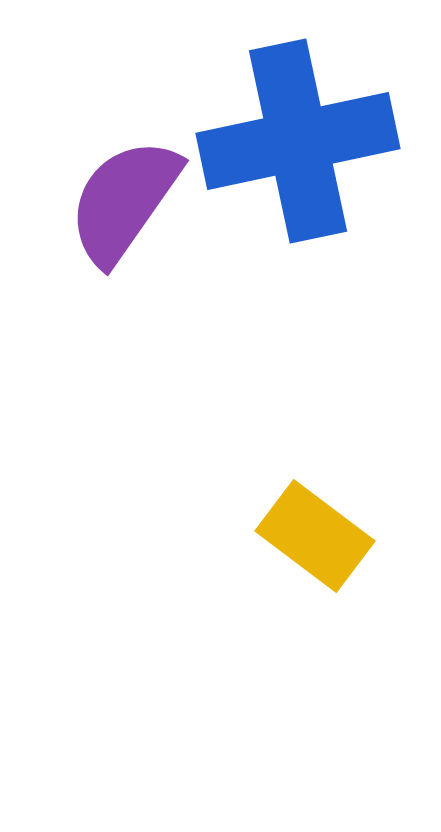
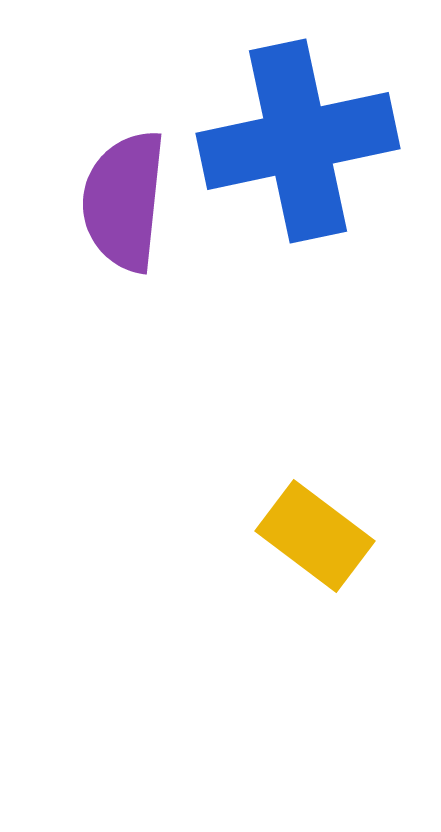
purple semicircle: rotated 29 degrees counterclockwise
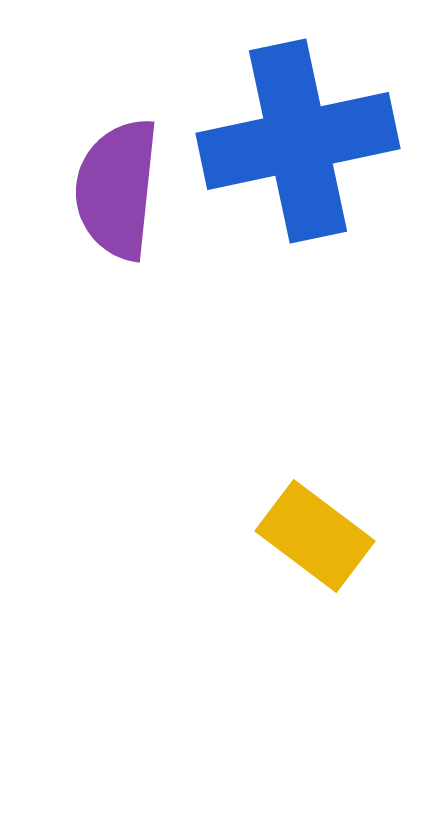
purple semicircle: moved 7 px left, 12 px up
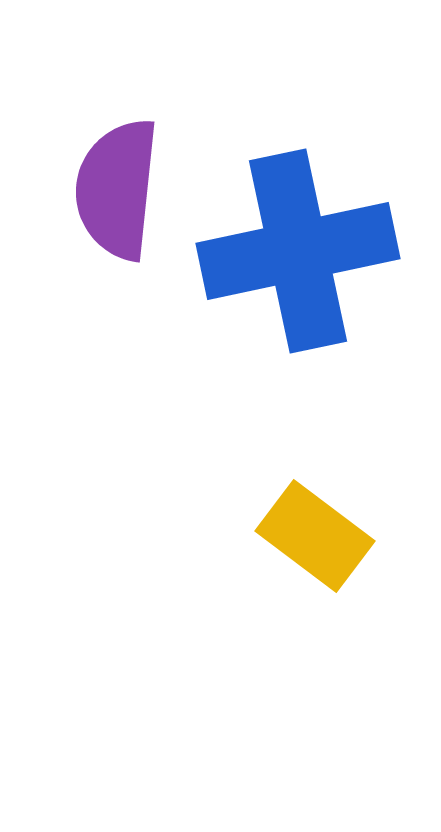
blue cross: moved 110 px down
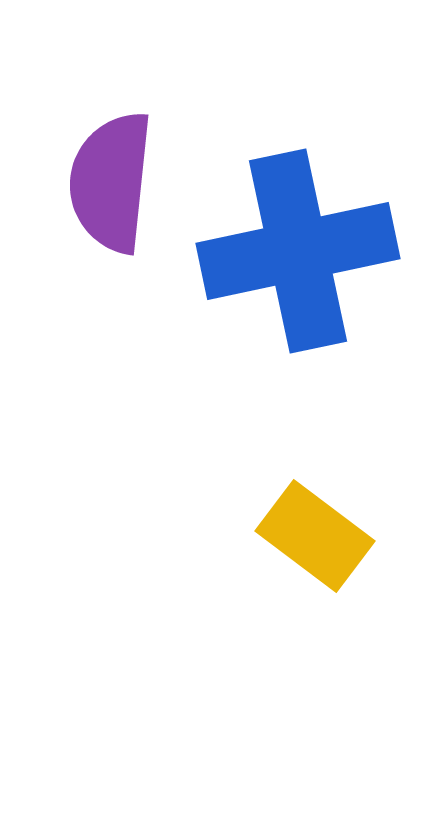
purple semicircle: moved 6 px left, 7 px up
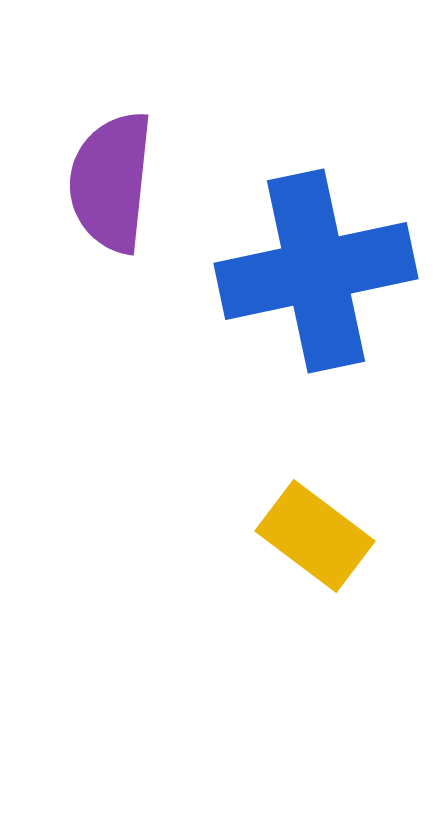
blue cross: moved 18 px right, 20 px down
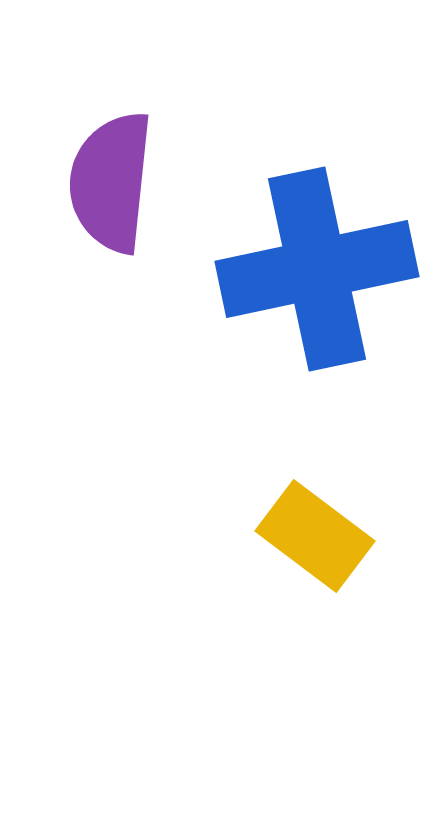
blue cross: moved 1 px right, 2 px up
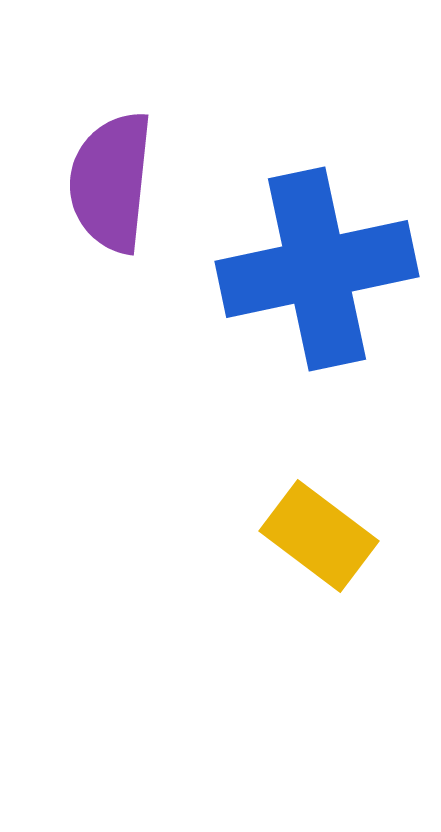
yellow rectangle: moved 4 px right
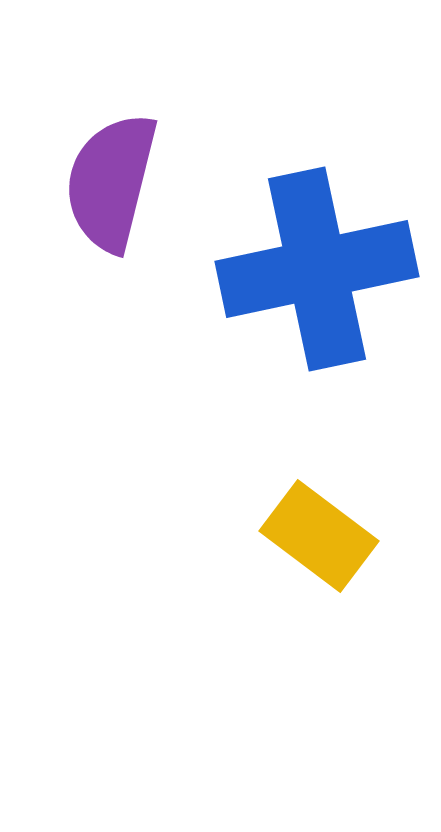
purple semicircle: rotated 8 degrees clockwise
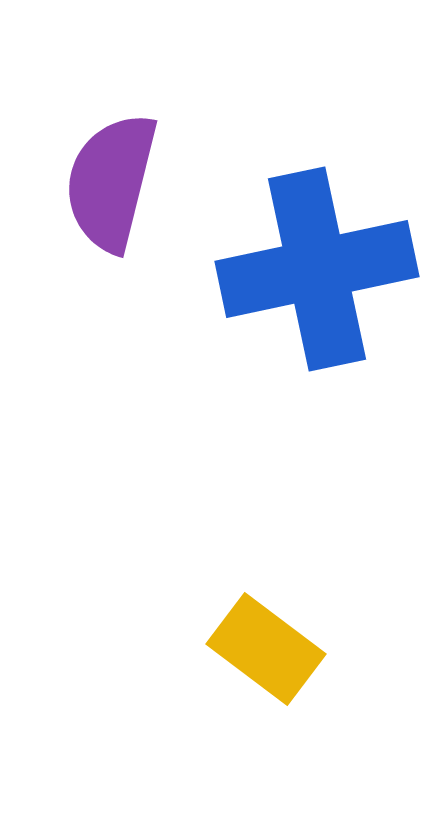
yellow rectangle: moved 53 px left, 113 px down
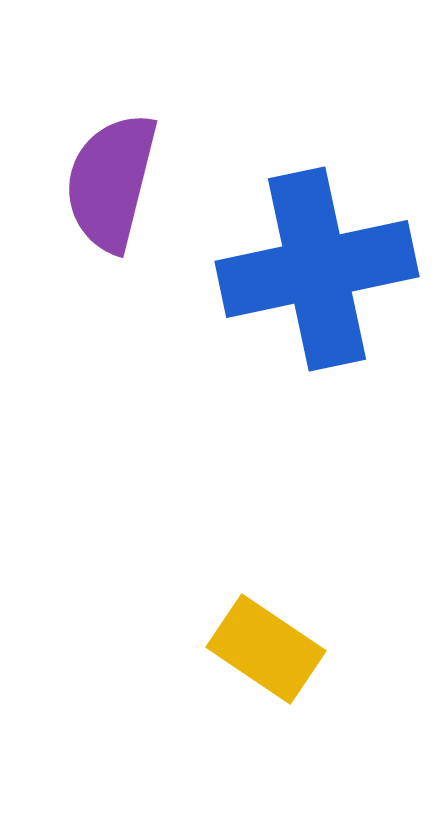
yellow rectangle: rotated 3 degrees counterclockwise
